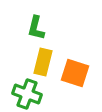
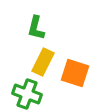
yellow rectangle: rotated 12 degrees clockwise
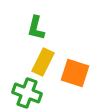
green cross: moved 1 px up
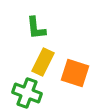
green L-shape: rotated 20 degrees counterclockwise
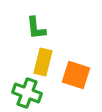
yellow rectangle: rotated 12 degrees counterclockwise
orange square: moved 1 px right, 2 px down
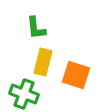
green cross: moved 3 px left, 1 px down
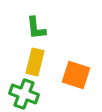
yellow rectangle: moved 8 px left
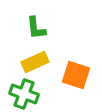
yellow rectangle: rotated 52 degrees clockwise
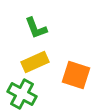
green L-shape: rotated 15 degrees counterclockwise
green cross: moved 2 px left; rotated 8 degrees clockwise
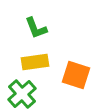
yellow rectangle: rotated 16 degrees clockwise
green cross: rotated 20 degrees clockwise
